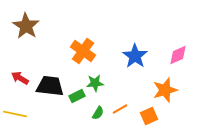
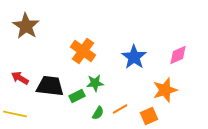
blue star: moved 1 px left, 1 px down
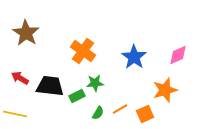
brown star: moved 7 px down
orange square: moved 4 px left, 2 px up
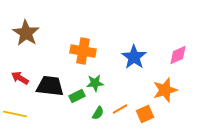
orange cross: rotated 25 degrees counterclockwise
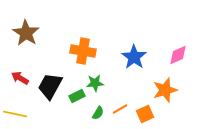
black trapezoid: rotated 68 degrees counterclockwise
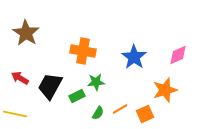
green star: moved 1 px right, 1 px up
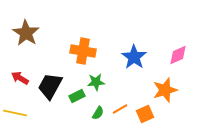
yellow line: moved 1 px up
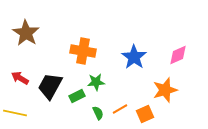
green semicircle: rotated 56 degrees counterclockwise
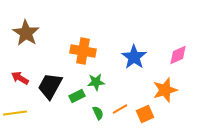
yellow line: rotated 20 degrees counterclockwise
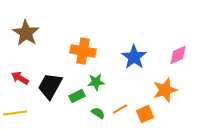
green semicircle: rotated 32 degrees counterclockwise
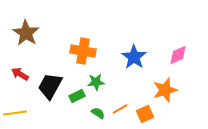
red arrow: moved 4 px up
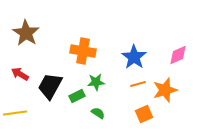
orange line: moved 18 px right, 25 px up; rotated 14 degrees clockwise
orange square: moved 1 px left
